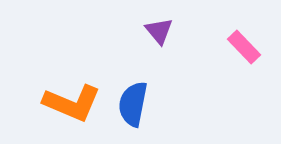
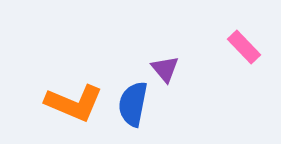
purple triangle: moved 6 px right, 38 px down
orange L-shape: moved 2 px right
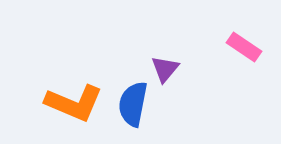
pink rectangle: rotated 12 degrees counterclockwise
purple triangle: rotated 20 degrees clockwise
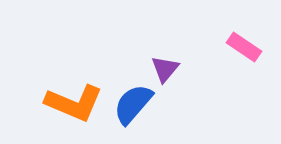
blue semicircle: rotated 30 degrees clockwise
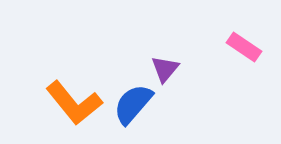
orange L-shape: rotated 28 degrees clockwise
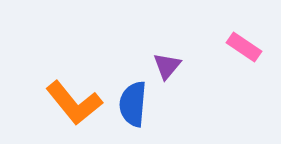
purple triangle: moved 2 px right, 3 px up
blue semicircle: rotated 36 degrees counterclockwise
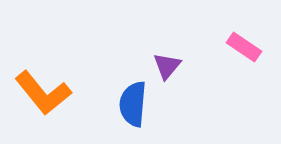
orange L-shape: moved 31 px left, 10 px up
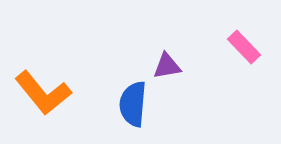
pink rectangle: rotated 12 degrees clockwise
purple triangle: rotated 40 degrees clockwise
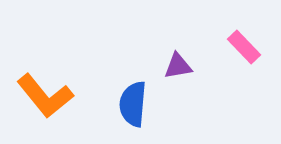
purple triangle: moved 11 px right
orange L-shape: moved 2 px right, 3 px down
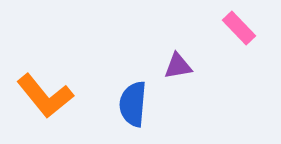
pink rectangle: moved 5 px left, 19 px up
